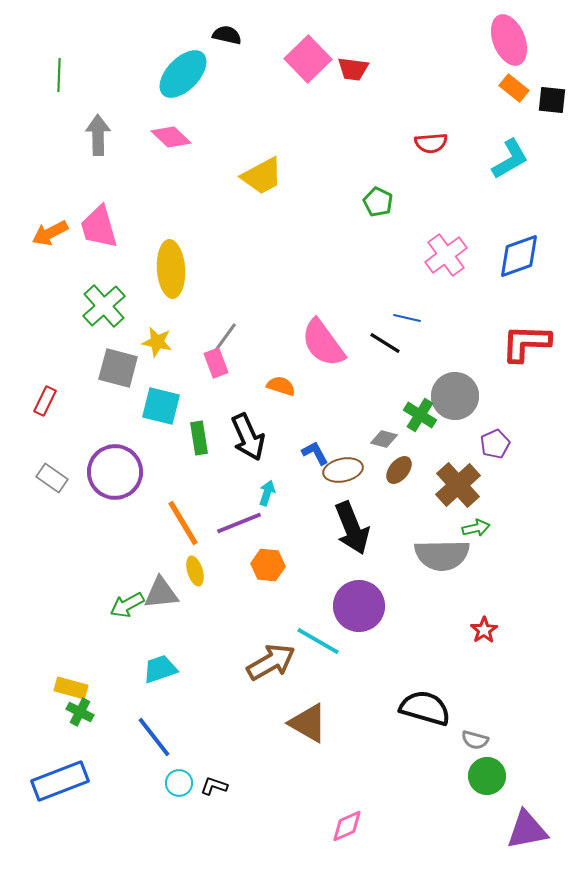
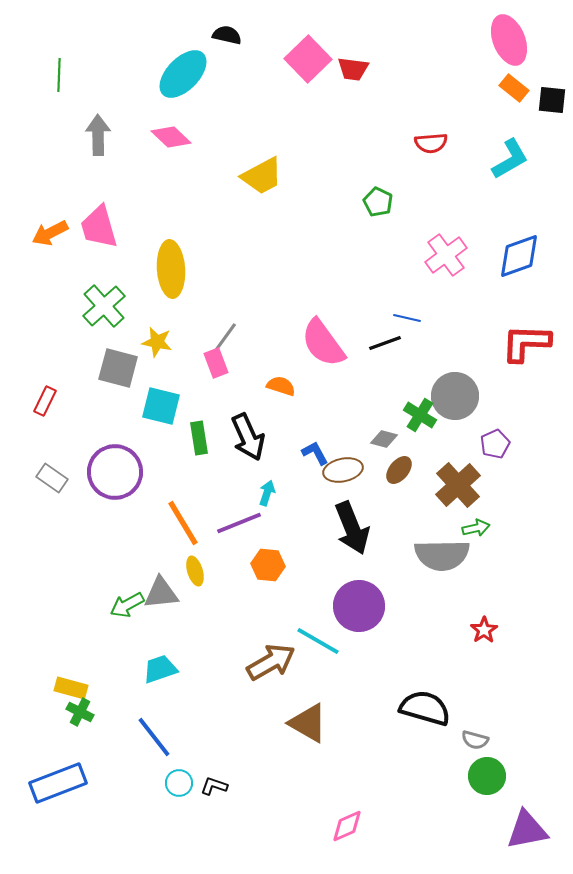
black line at (385, 343): rotated 52 degrees counterclockwise
blue rectangle at (60, 781): moved 2 px left, 2 px down
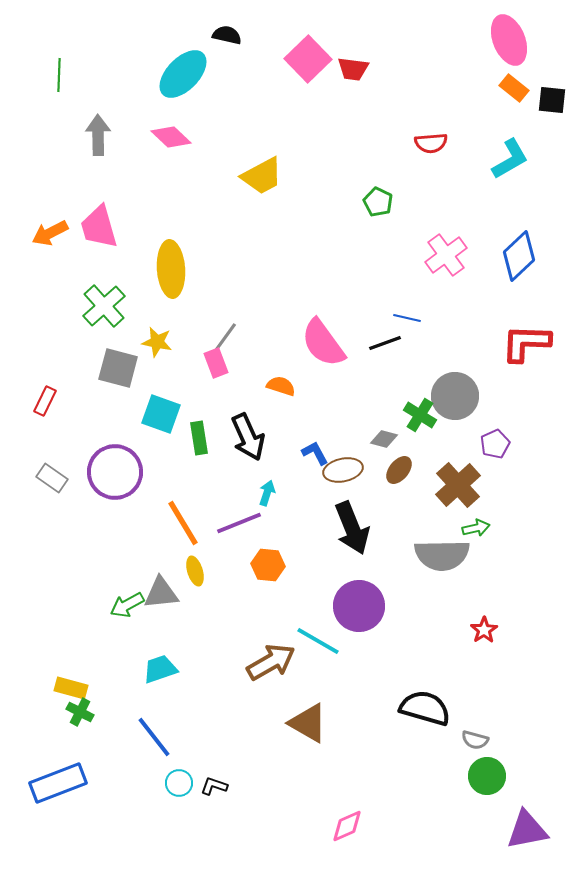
blue diamond at (519, 256): rotated 24 degrees counterclockwise
cyan square at (161, 406): moved 8 px down; rotated 6 degrees clockwise
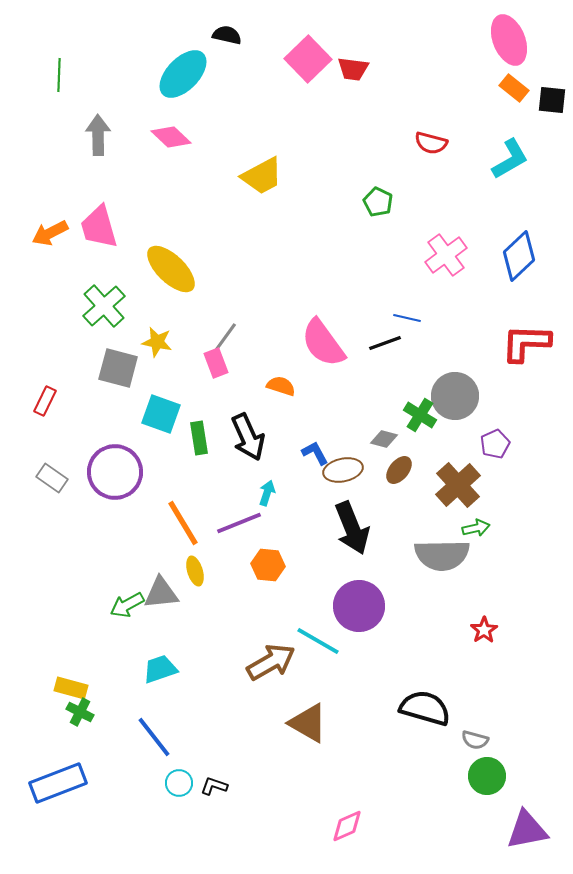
red semicircle at (431, 143): rotated 20 degrees clockwise
yellow ellipse at (171, 269): rotated 42 degrees counterclockwise
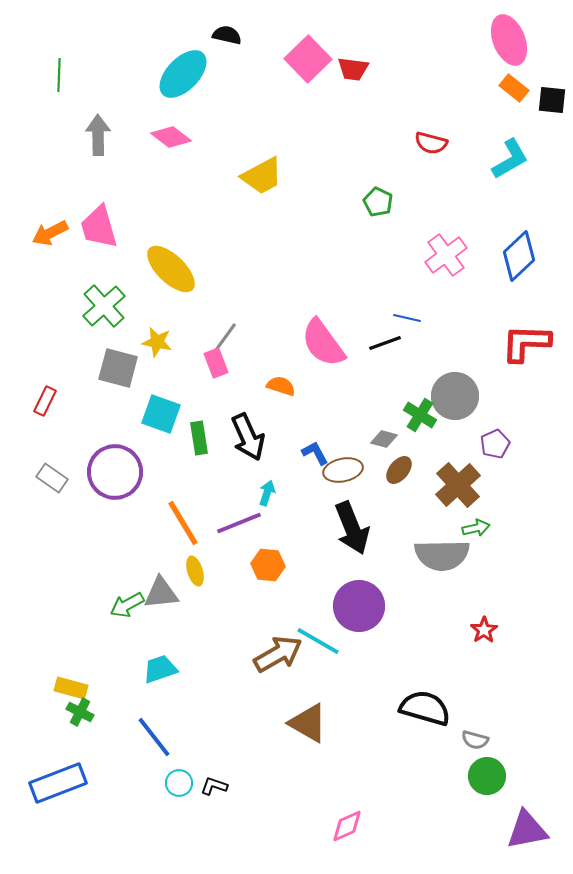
pink diamond at (171, 137): rotated 6 degrees counterclockwise
brown arrow at (271, 662): moved 7 px right, 8 px up
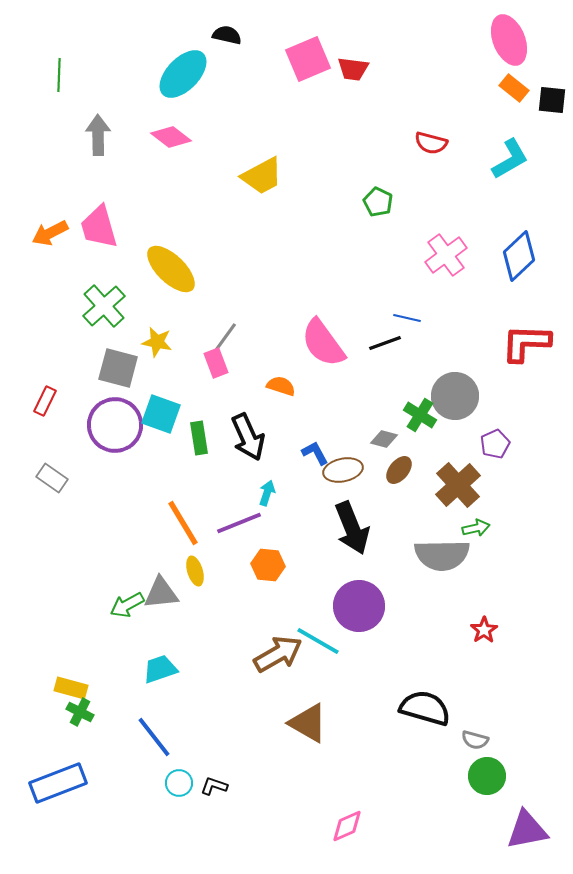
pink square at (308, 59): rotated 21 degrees clockwise
purple circle at (115, 472): moved 47 px up
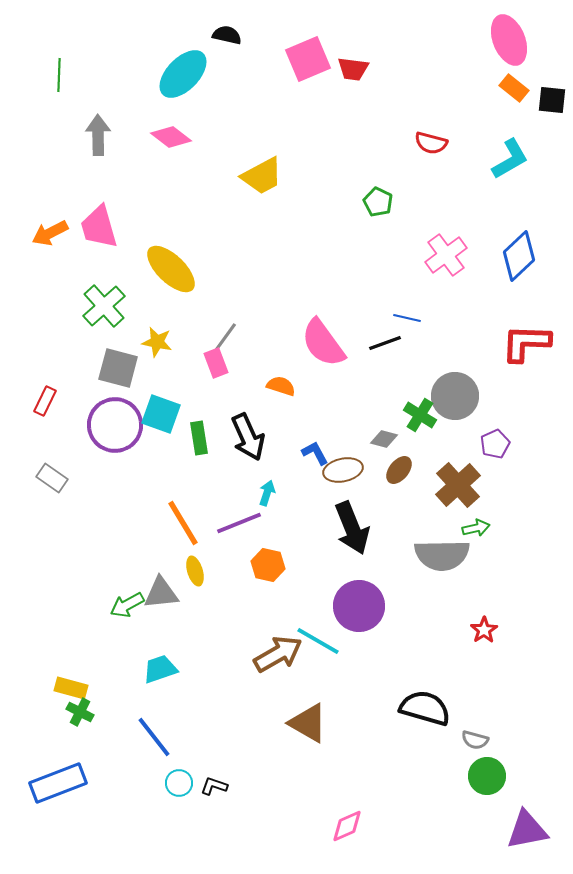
orange hexagon at (268, 565): rotated 8 degrees clockwise
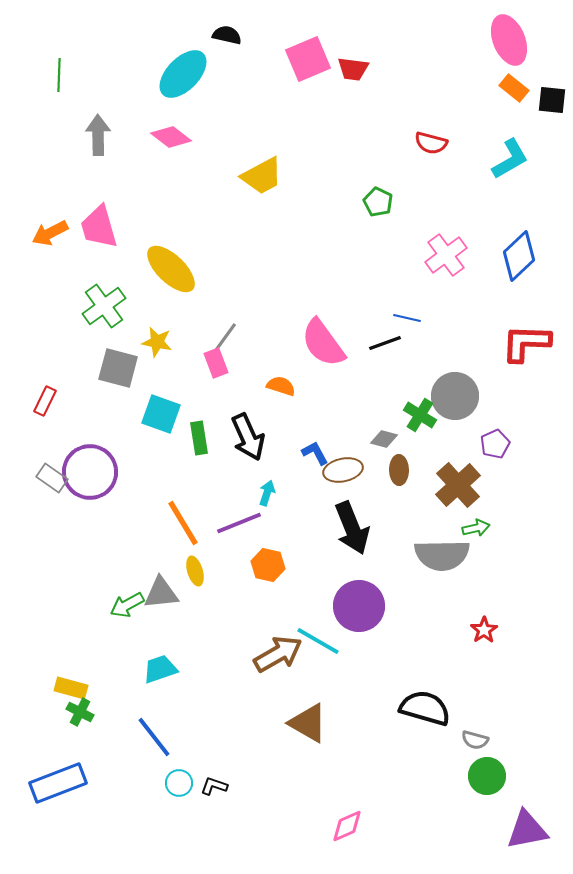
green cross at (104, 306): rotated 6 degrees clockwise
purple circle at (115, 425): moved 25 px left, 47 px down
brown ellipse at (399, 470): rotated 40 degrees counterclockwise
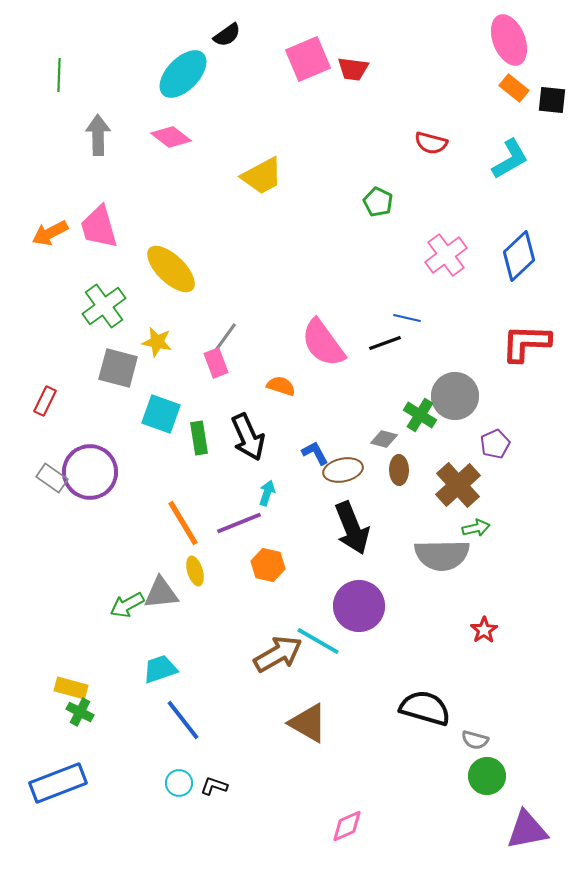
black semicircle at (227, 35): rotated 132 degrees clockwise
blue line at (154, 737): moved 29 px right, 17 px up
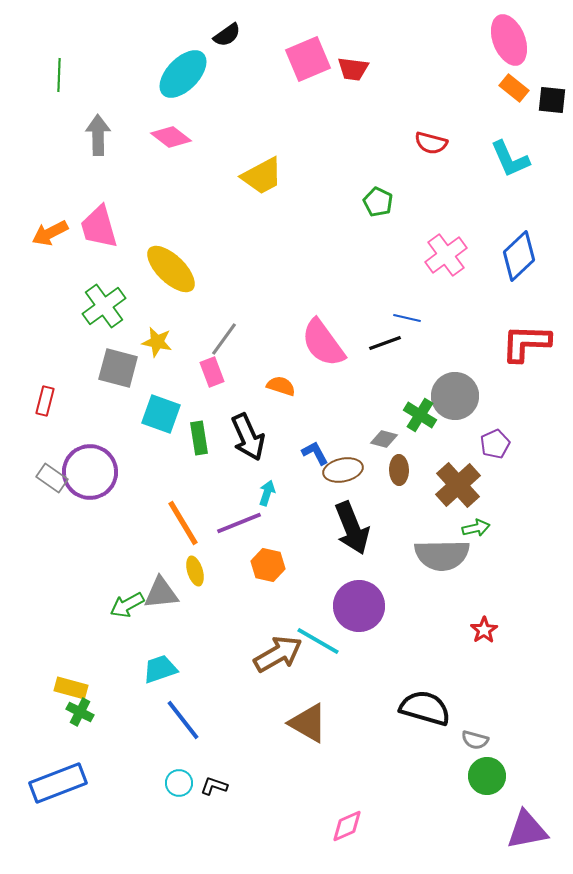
cyan L-shape at (510, 159): rotated 96 degrees clockwise
pink rectangle at (216, 363): moved 4 px left, 9 px down
red rectangle at (45, 401): rotated 12 degrees counterclockwise
